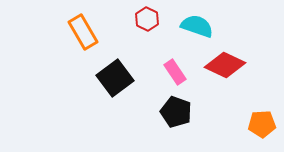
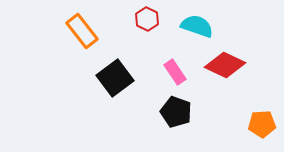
orange rectangle: moved 1 px left, 1 px up; rotated 8 degrees counterclockwise
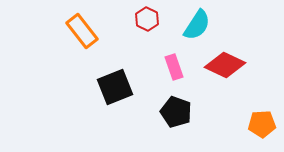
cyan semicircle: moved 1 px up; rotated 104 degrees clockwise
pink rectangle: moved 1 px left, 5 px up; rotated 15 degrees clockwise
black square: moved 9 px down; rotated 15 degrees clockwise
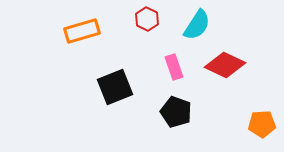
orange rectangle: rotated 68 degrees counterclockwise
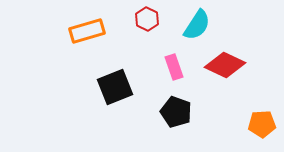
orange rectangle: moved 5 px right
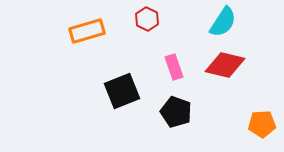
cyan semicircle: moved 26 px right, 3 px up
red diamond: rotated 12 degrees counterclockwise
black square: moved 7 px right, 4 px down
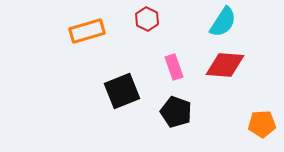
red diamond: rotated 9 degrees counterclockwise
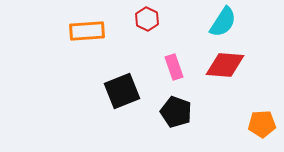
orange rectangle: rotated 12 degrees clockwise
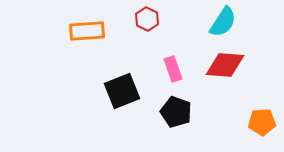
pink rectangle: moved 1 px left, 2 px down
orange pentagon: moved 2 px up
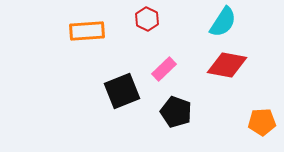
red diamond: moved 2 px right; rotated 6 degrees clockwise
pink rectangle: moved 9 px left; rotated 65 degrees clockwise
